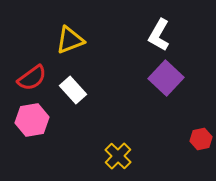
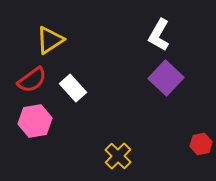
yellow triangle: moved 20 px left; rotated 12 degrees counterclockwise
red semicircle: moved 2 px down
white rectangle: moved 2 px up
pink hexagon: moved 3 px right, 1 px down
red hexagon: moved 5 px down
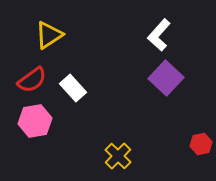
white L-shape: rotated 12 degrees clockwise
yellow triangle: moved 1 px left, 5 px up
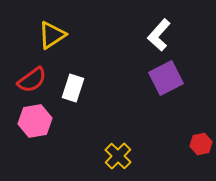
yellow triangle: moved 3 px right
purple square: rotated 20 degrees clockwise
white rectangle: rotated 60 degrees clockwise
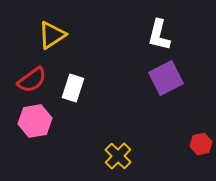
white L-shape: rotated 28 degrees counterclockwise
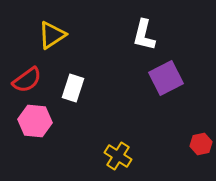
white L-shape: moved 15 px left
red semicircle: moved 5 px left
pink hexagon: rotated 16 degrees clockwise
yellow cross: rotated 12 degrees counterclockwise
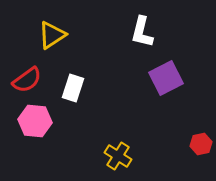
white L-shape: moved 2 px left, 3 px up
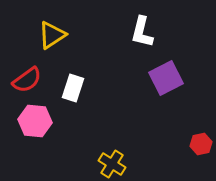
yellow cross: moved 6 px left, 8 px down
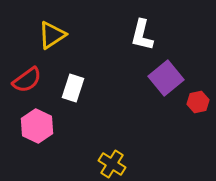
white L-shape: moved 3 px down
purple square: rotated 12 degrees counterclockwise
pink hexagon: moved 2 px right, 5 px down; rotated 20 degrees clockwise
red hexagon: moved 3 px left, 42 px up
